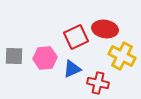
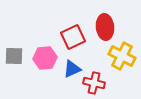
red ellipse: moved 2 px up; rotated 75 degrees clockwise
red square: moved 3 px left
red cross: moved 4 px left
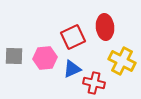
yellow cross: moved 5 px down
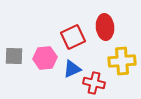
yellow cross: rotated 32 degrees counterclockwise
